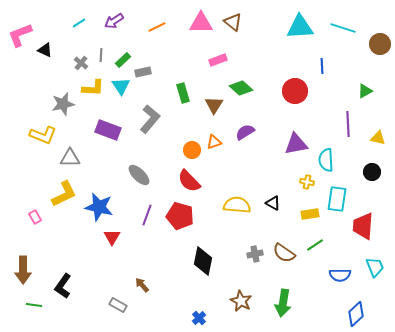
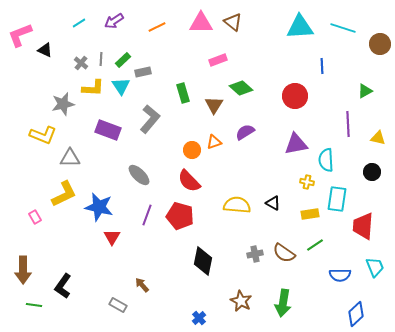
gray line at (101, 55): moved 4 px down
red circle at (295, 91): moved 5 px down
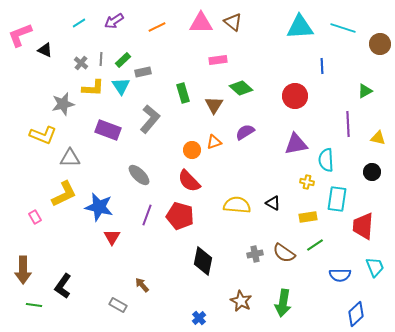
pink rectangle at (218, 60): rotated 12 degrees clockwise
yellow rectangle at (310, 214): moved 2 px left, 3 px down
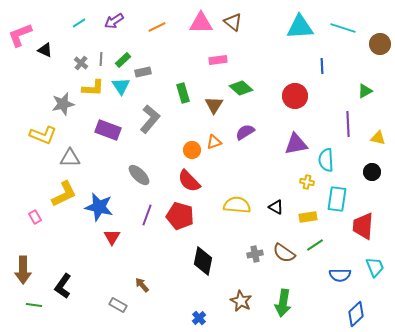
black triangle at (273, 203): moved 3 px right, 4 px down
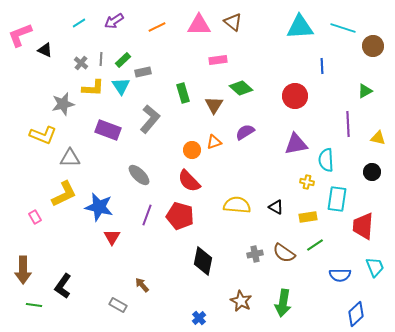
pink triangle at (201, 23): moved 2 px left, 2 px down
brown circle at (380, 44): moved 7 px left, 2 px down
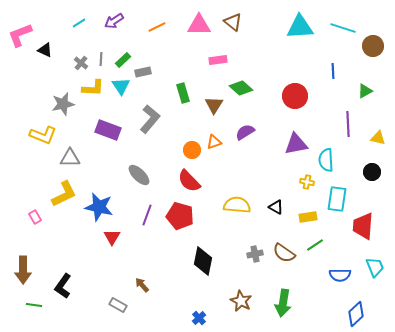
blue line at (322, 66): moved 11 px right, 5 px down
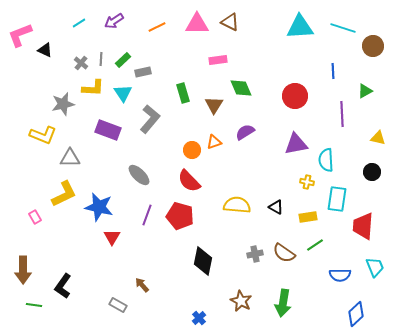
brown triangle at (233, 22): moved 3 px left; rotated 12 degrees counterclockwise
pink triangle at (199, 25): moved 2 px left, 1 px up
cyan triangle at (121, 86): moved 2 px right, 7 px down
green diamond at (241, 88): rotated 25 degrees clockwise
purple line at (348, 124): moved 6 px left, 10 px up
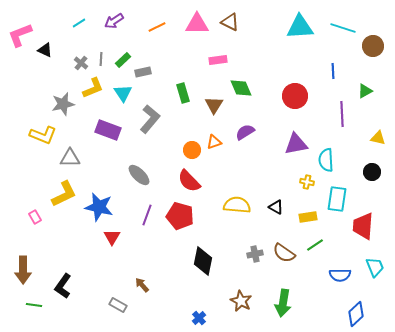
yellow L-shape at (93, 88): rotated 25 degrees counterclockwise
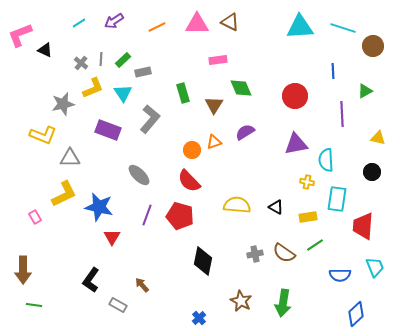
black L-shape at (63, 286): moved 28 px right, 6 px up
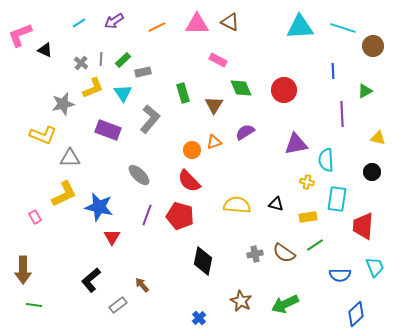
pink rectangle at (218, 60): rotated 36 degrees clockwise
red circle at (295, 96): moved 11 px left, 6 px up
black triangle at (276, 207): moved 3 px up; rotated 14 degrees counterclockwise
black L-shape at (91, 280): rotated 15 degrees clockwise
green arrow at (283, 303): moved 2 px right, 1 px down; rotated 56 degrees clockwise
gray rectangle at (118, 305): rotated 66 degrees counterclockwise
